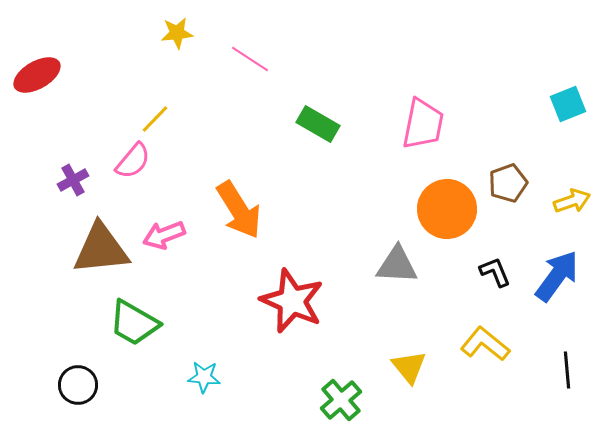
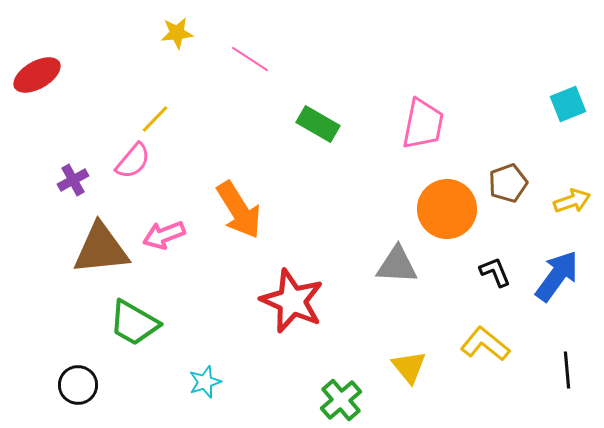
cyan star: moved 1 px right, 5 px down; rotated 24 degrees counterclockwise
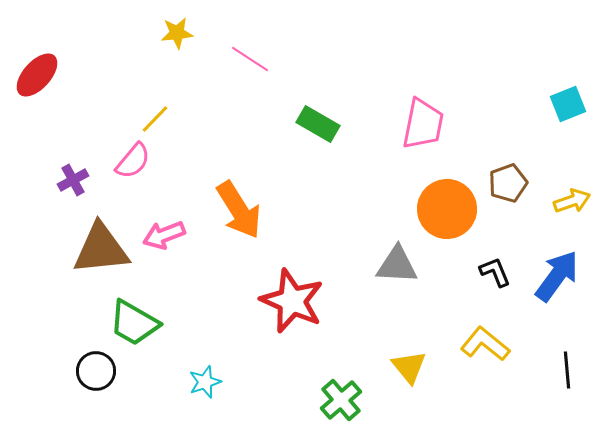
red ellipse: rotated 18 degrees counterclockwise
black circle: moved 18 px right, 14 px up
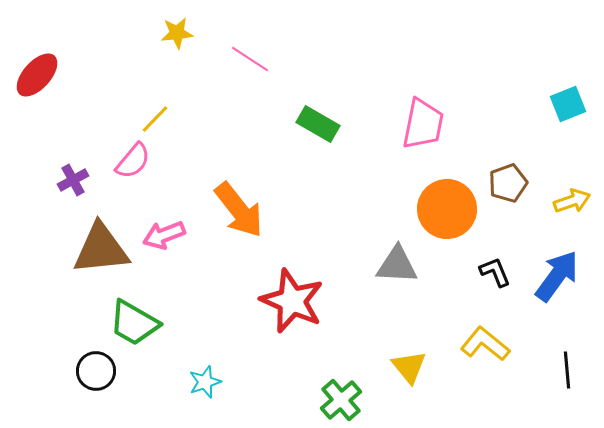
orange arrow: rotated 6 degrees counterclockwise
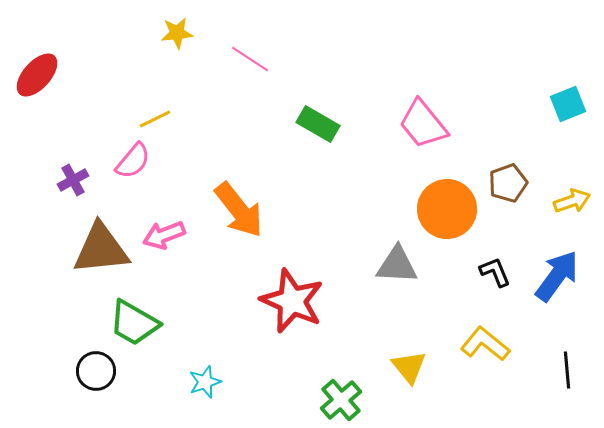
yellow line: rotated 20 degrees clockwise
pink trapezoid: rotated 130 degrees clockwise
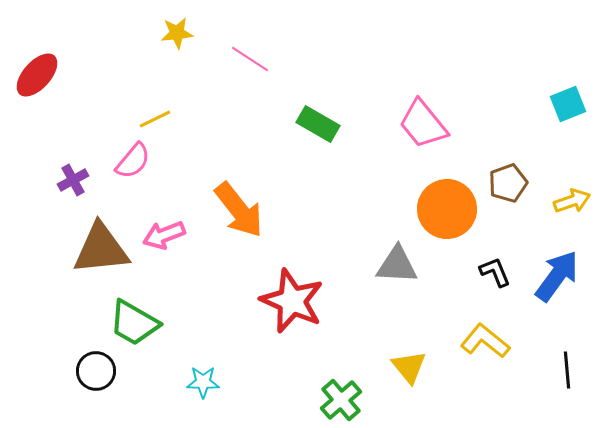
yellow L-shape: moved 3 px up
cyan star: moved 2 px left; rotated 20 degrees clockwise
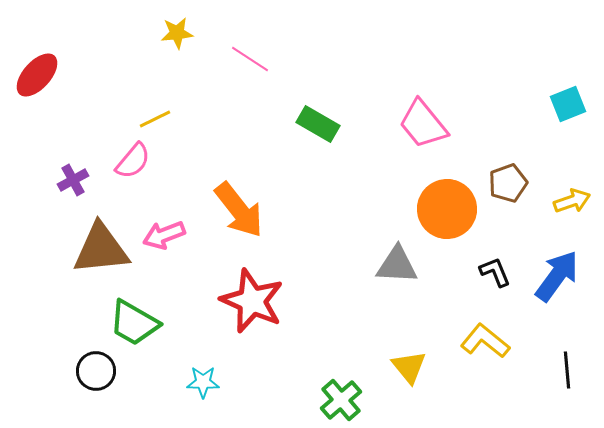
red star: moved 40 px left
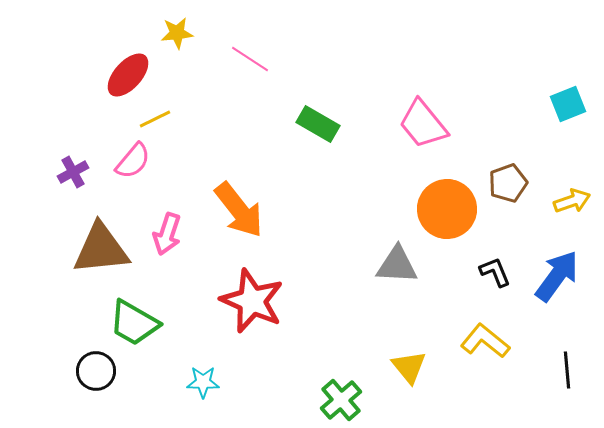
red ellipse: moved 91 px right
purple cross: moved 8 px up
pink arrow: moved 3 px right, 1 px up; rotated 51 degrees counterclockwise
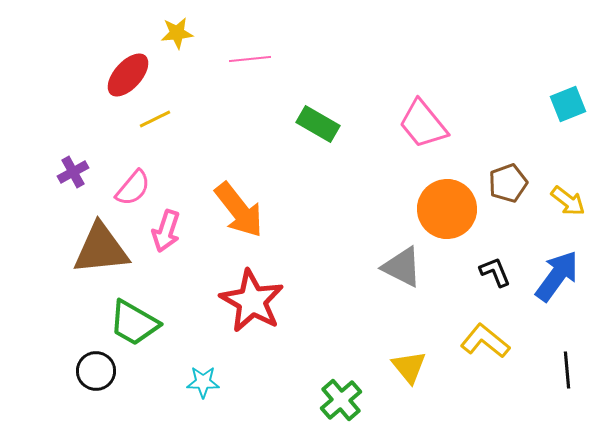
pink line: rotated 39 degrees counterclockwise
pink semicircle: moved 27 px down
yellow arrow: moved 4 px left; rotated 57 degrees clockwise
pink arrow: moved 1 px left, 3 px up
gray triangle: moved 5 px right, 2 px down; rotated 24 degrees clockwise
red star: rotated 6 degrees clockwise
